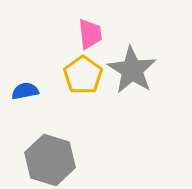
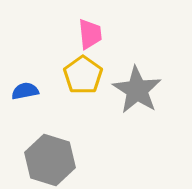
gray star: moved 5 px right, 20 px down
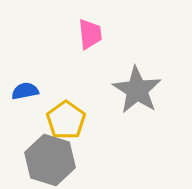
yellow pentagon: moved 17 px left, 45 px down
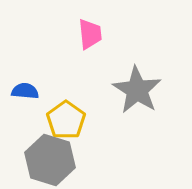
blue semicircle: rotated 16 degrees clockwise
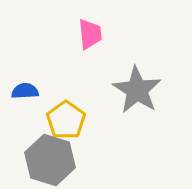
blue semicircle: rotated 8 degrees counterclockwise
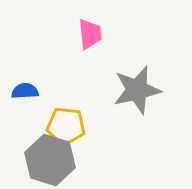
gray star: rotated 27 degrees clockwise
yellow pentagon: moved 6 px down; rotated 30 degrees counterclockwise
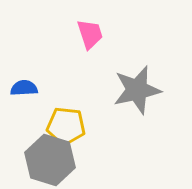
pink trapezoid: rotated 12 degrees counterclockwise
blue semicircle: moved 1 px left, 3 px up
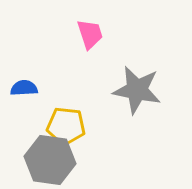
gray star: rotated 24 degrees clockwise
gray hexagon: rotated 9 degrees counterclockwise
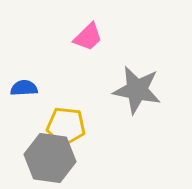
pink trapezoid: moved 2 px left, 3 px down; rotated 64 degrees clockwise
gray hexagon: moved 2 px up
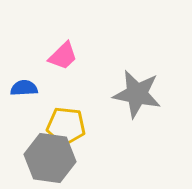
pink trapezoid: moved 25 px left, 19 px down
gray star: moved 4 px down
